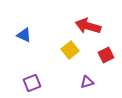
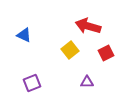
red square: moved 2 px up
purple triangle: rotated 16 degrees clockwise
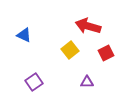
purple square: moved 2 px right, 1 px up; rotated 12 degrees counterclockwise
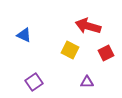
yellow square: rotated 24 degrees counterclockwise
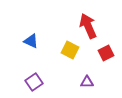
red arrow: rotated 50 degrees clockwise
blue triangle: moved 7 px right, 6 px down
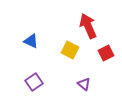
purple triangle: moved 3 px left, 2 px down; rotated 40 degrees clockwise
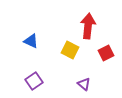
red arrow: rotated 30 degrees clockwise
purple square: moved 1 px up
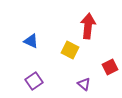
red square: moved 4 px right, 14 px down
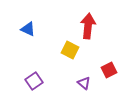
blue triangle: moved 3 px left, 12 px up
red square: moved 1 px left, 3 px down
purple triangle: moved 1 px up
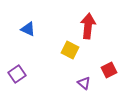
purple square: moved 17 px left, 7 px up
